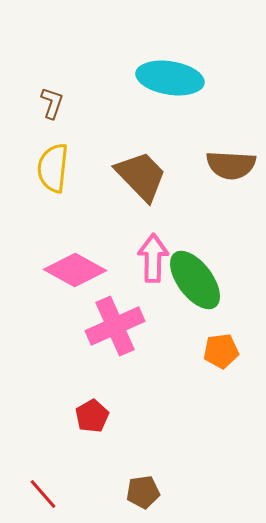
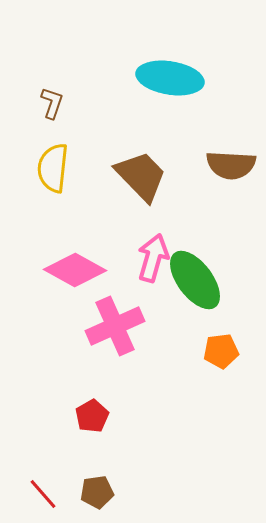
pink arrow: rotated 15 degrees clockwise
brown pentagon: moved 46 px left
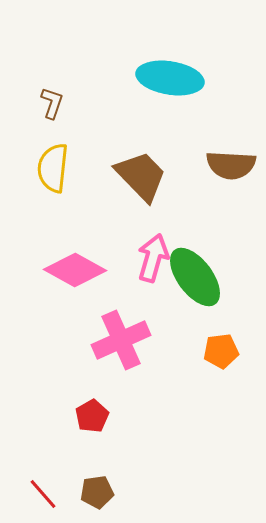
green ellipse: moved 3 px up
pink cross: moved 6 px right, 14 px down
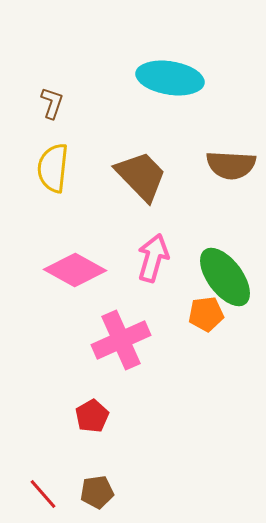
green ellipse: moved 30 px right
orange pentagon: moved 15 px left, 37 px up
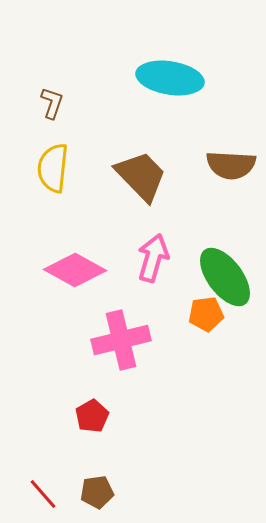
pink cross: rotated 10 degrees clockwise
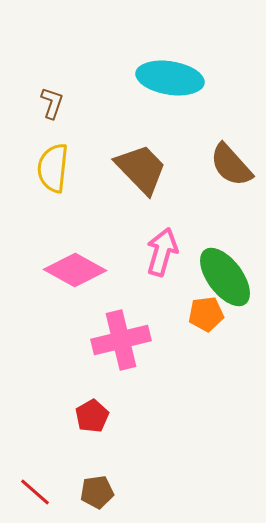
brown semicircle: rotated 45 degrees clockwise
brown trapezoid: moved 7 px up
pink arrow: moved 9 px right, 6 px up
red line: moved 8 px left, 2 px up; rotated 8 degrees counterclockwise
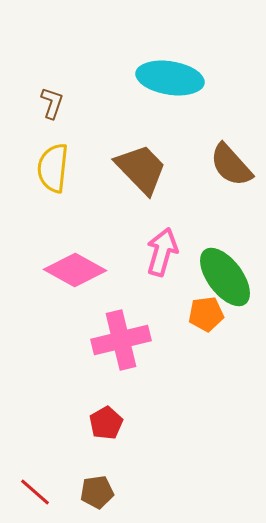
red pentagon: moved 14 px right, 7 px down
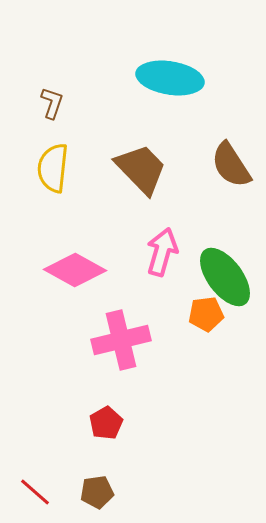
brown semicircle: rotated 9 degrees clockwise
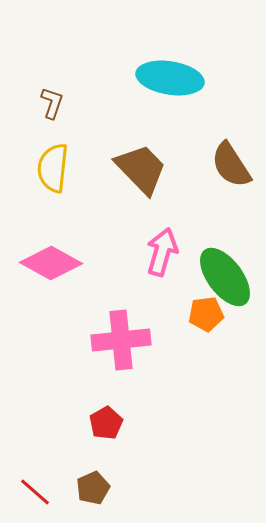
pink diamond: moved 24 px left, 7 px up
pink cross: rotated 8 degrees clockwise
brown pentagon: moved 4 px left, 4 px up; rotated 16 degrees counterclockwise
